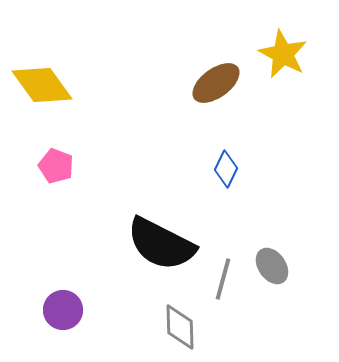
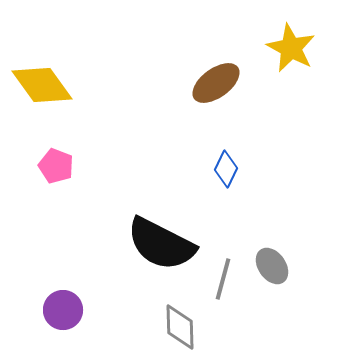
yellow star: moved 8 px right, 6 px up
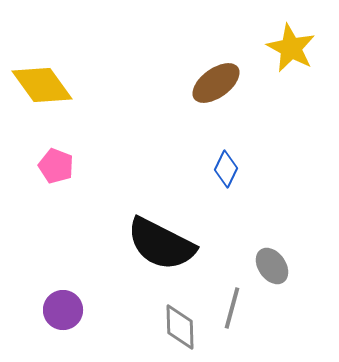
gray line: moved 9 px right, 29 px down
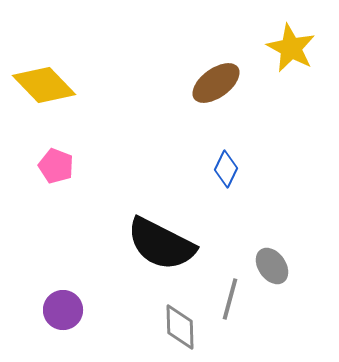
yellow diamond: moved 2 px right; rotated 8 degrees counterclockwise
gray line: moved 2 px left, 9 px up
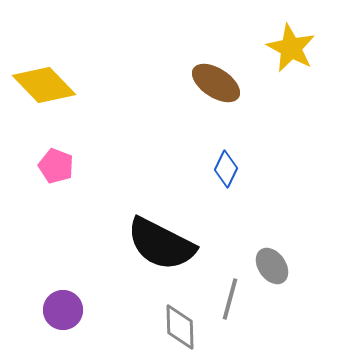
brown ellipse: rotated 69 degrees clockwise
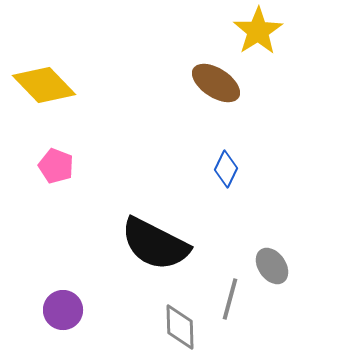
yellow star: moved 33 px left, 17 px up; rotated 12 degrees clockwise
black semicircle: moved 6 px left
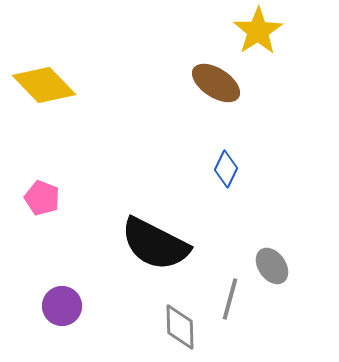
pink pentagon: moved 14 px left, 32 px down
purple circle: moved 1 px left, 4 px up
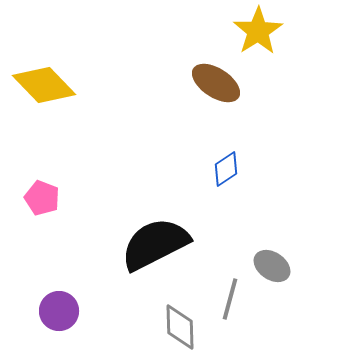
blue diamond: rotated 30 degrees clockwise
black semicircle: rotated 126 degrees clockwise
gray ellipse: rotated 21 degrees counterclockwise
purple circle: moved 3 px left, 5 px down
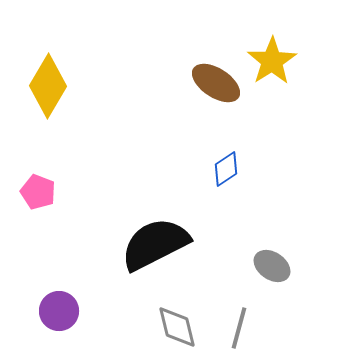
yellow star: moved 14 px right, 30 px down
yellow diamond: moved 4 px right, 1 px down; rotated 74 degrees clockwise
pink pentagon: moved 4 px left, 6 px up
gray line: moved 9 px right, 29 px down
gray diamond: moved 3 px left; rotated 12 degrees counterclockwise
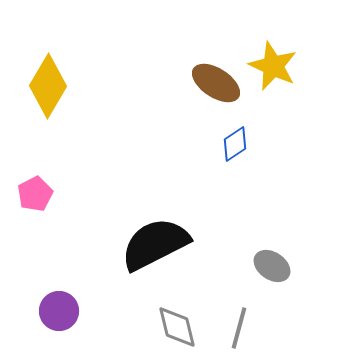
yellow star: moved 1 px right, 5 px down; rotated 15 degrees counterclockwise
blue diamond: moved 9 px right, 25 px up
pink pentagon: moved 3 px left, 2 px down; rotated 24 degrees clockwise
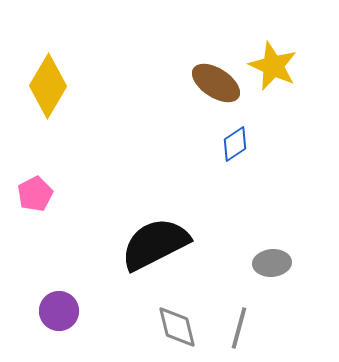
gray ellipse: moved 3 px up; rotated 39 degrees counterclockwise
